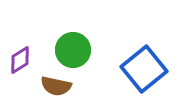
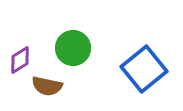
green circle: moved 2 px up
brown semicircle: moved 9 px left
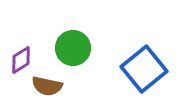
purple diamond: moved 1 px right
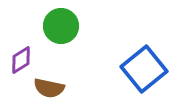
green circle: moved 12 px left, 22 px up
brown semicircle: moved 2 px right, 2 px down
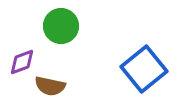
purple diamond: moved 1 px right, 2 px down; rotated 12 degrees clockwise
brown semicircle: moved 1 px right, 2 px up
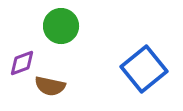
purple diamond: moved 1 px down
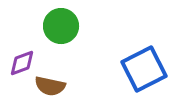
blue square: rotated 12 degrees clockwise
